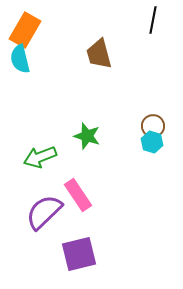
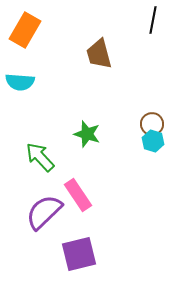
cyan semicircle: moved 23 px down; rotated 72 degrees counterclockwise
brown circle: moved 1 px left, 2 px up
green star: moved 2 px up
cyan hexagon: moved 1 px right, 1 px up
green arrow: rotated 68 degrees clockwise
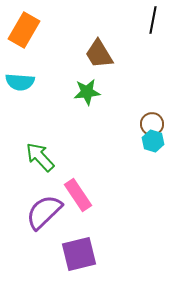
orange rectangle: moved 1 px left
brown trapezoid: rotated 16 degrees counterclockwise
green star: moved 42 px up; rotated 24 degrees counterclockwise
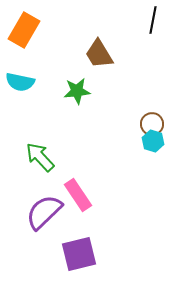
cyan semicircle: rotated 8 degrees clockwise
green star: moved 10 px left, 1 px up
